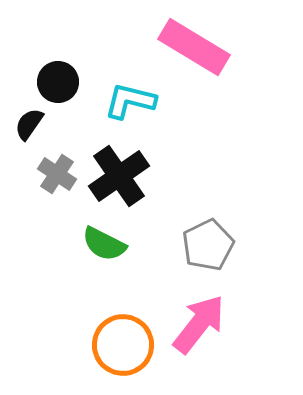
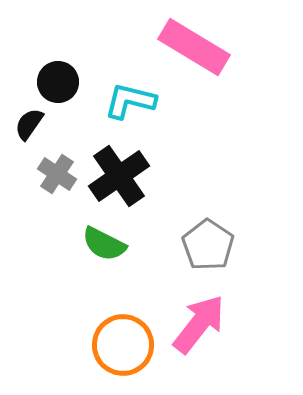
gray pentagon: rotated 12 degrees counterclockwise
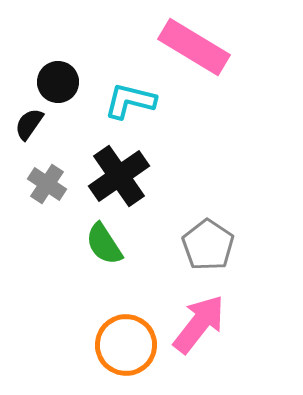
gray cross: moved 10 px left, 10 px down
green semicircle: rotated 30 degrees clockwise
orange circle: moved 3 px right
